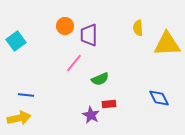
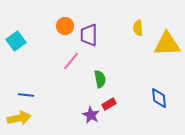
pink line: moved 3 px left, 2 px up
green semicircle: rotated 78 degrees counterclockwise
blue diamond: rotated 20 degrees clockwise
red rectangle: rotated 24 degrees counterclockwise
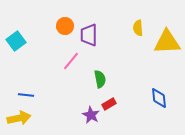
yellow triangle: moved 2 px up
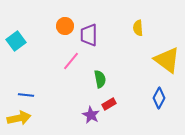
yellow triangle: moved 18 px down; rotated 40 degrees clockwise
blue diamond: rotated 35 degrees clockwise
